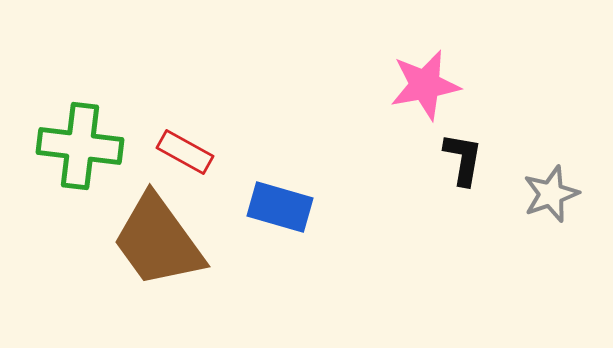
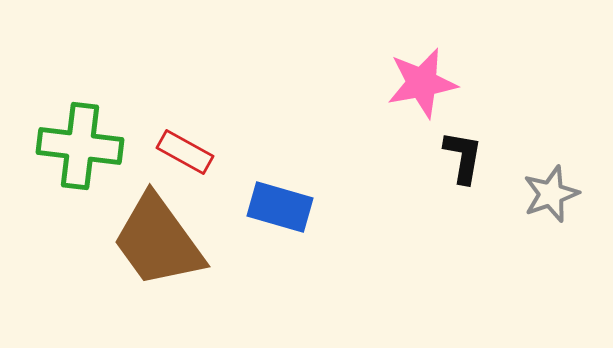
pink star: moved 3 px left, 2 px up
black L-shape: moved 2 px up
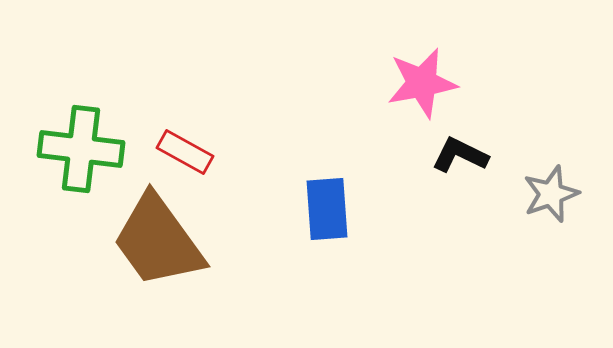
green cross: moved 1 px right, 3 px down
black L-shape: moved 3 px left, 2 px up; rotated 74 degrees counterclockwise
blue rectangle: moved 47 px right, 2 px down; rotated 70 degrees clockwise
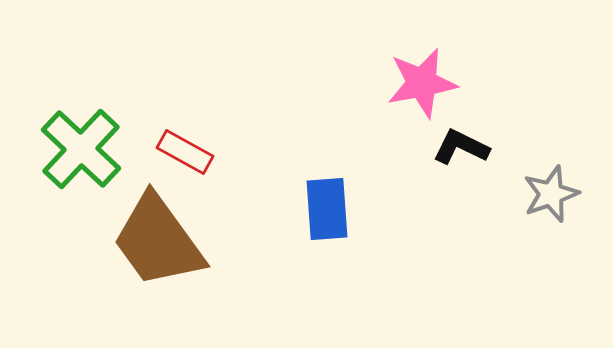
green cross: rotated 36 degrees clockwise
black L-shape: moved 1 px right, 8 px up
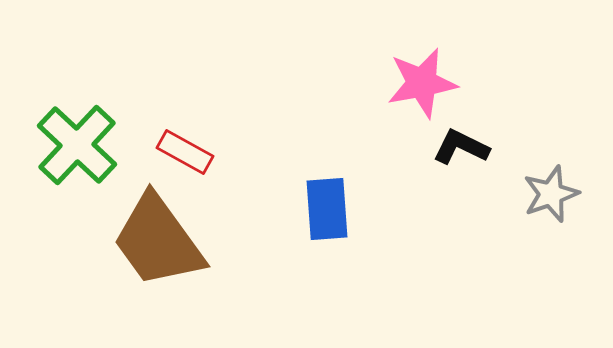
green cross: moved 4 px left, 4 px up
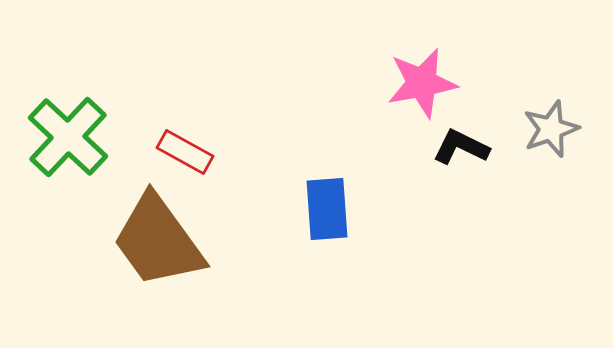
green cross: moved 9 px left, 8 px up
gray star: moved 65 px up
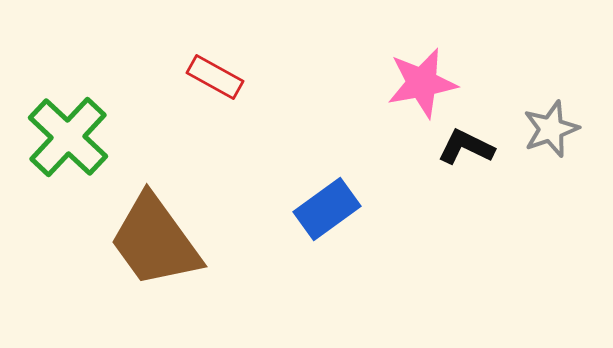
black L-shape: moved 5 px right
red rectangle: moved 30 px right, 75 px up
blue rectangle: rotated 58 degrees clockwise
brown trapezoid: moved 3 px left
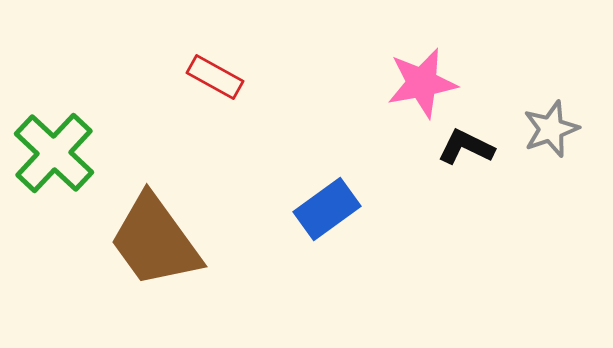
green cross: moved 14 px left, 16 px down
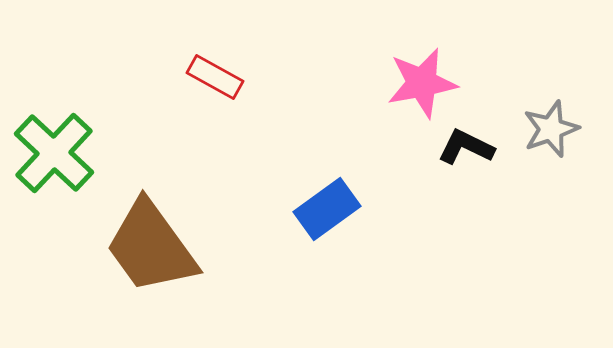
brown trapezoid: moved 4 px left, 6 px down
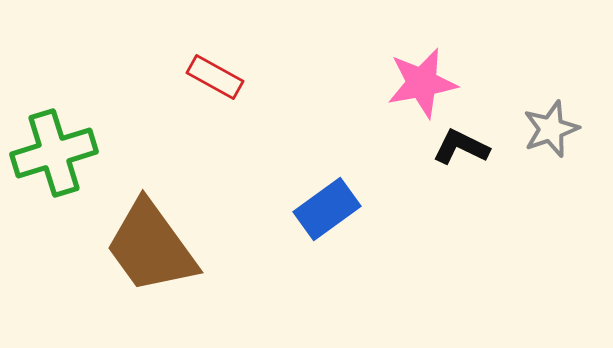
black L-shape: moved 5 px left
green cross: rotated 30 degrees clockwise
